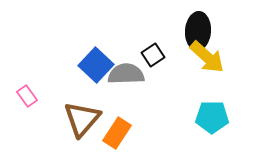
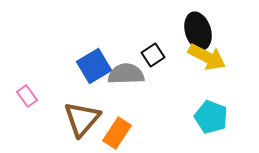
black ellipse: rotated 21 degrees counterclockwise
yellow arrow: rotated 15 degrees counterclockwise
blue square: moved 2 px left, 1 px down; rotated 16 degrees clockwise
cyan pentagon: moved 1 px left; rotated 20 degrees clockwise
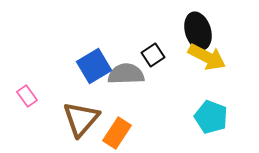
brown triangle: moved 1 px left
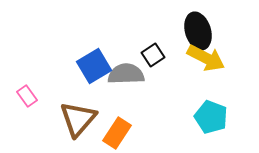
yellow arrow: moved 1 px left, 1 px down
brown triangle: moved 3 px left
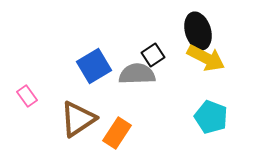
gray semicircle: moved 11 px right
brown triangle: rotated 15 degrees clockwise
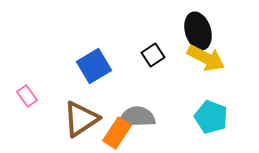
gray semicircle: moved 43 px down
brown triangle: moved 3 px right
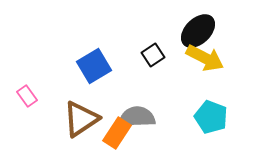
black ellipse: rotated 63 degrees clockwise
yellow arrow: moved 1 px left
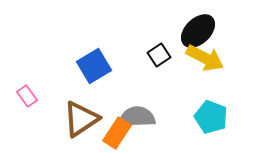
black square: moved 6 px right
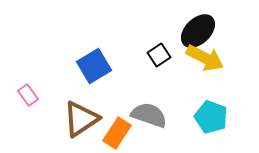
pink rectangle: moved 1 px right, 1 px up
gray semicircle: moved 12 px right, 2 px up; rotated 21 degrees clockwise
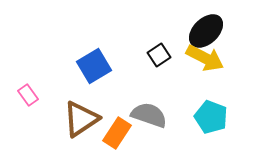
black ellipse: moved 8 px right
